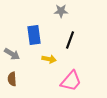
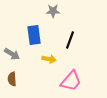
gray star: moved 8 px left
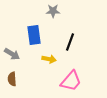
black line: moved 2 px down
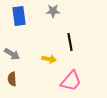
blue rectangle: moved 15 px left, 19 px up
black line: rotated 30 degrees counterclockwise
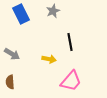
gray star: rotated 24 degrees counterclockwise
blue rectangle: moved 2 px right, 2 px up; rotated 18 degrees counterclockwise
brown semicircle: moved 2 px left, 3 px down
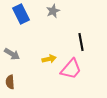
black line: moved 11 px right
yellow arrow: rotated 24 degrees counterclockwise
pink trapezoid: moved 12 px up
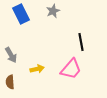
gray arrow: moved 1 px left, 1 px down; rotated 28 degrees clockwise
yellow arrow: moved 12 px left, 10 px down
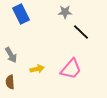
gray star: moved 12 px right, 1 px down; rotated 24 degrees clockwise
black line: moved 10 px up; rotated 36 degrees counterclockwise
